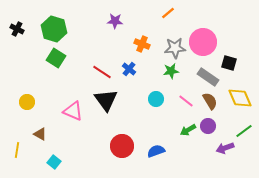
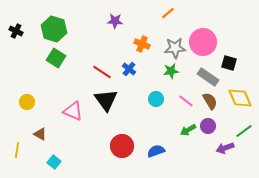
black cross: moved 1 px left, 2 px down
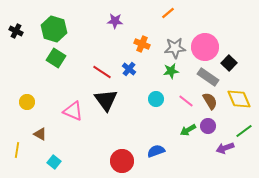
pink circle: moved 2 px right, 5 px down
black square: rotated 28 degrees clockwise
yellow diamond: moved 1 px left, 1 px down
red circle: moved 15 px down
